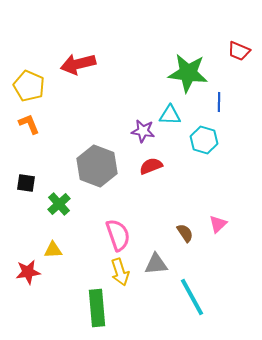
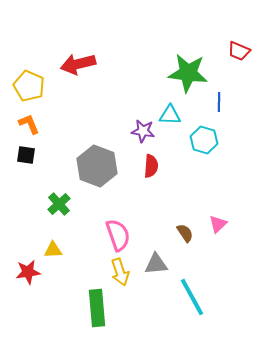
red semicircle: rotated 115 degrees clockwise
black square: moved 28 px up
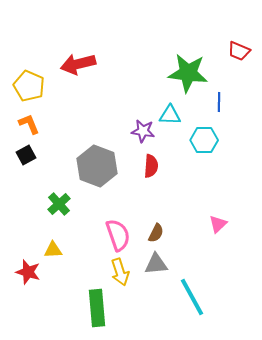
cyan hexagon: rotated 16 degrees counterclockwise
black square: rotated 36 degrees counterclockwise
brown semicircle: moved 29 px left; rotated 60 degrees clockwise
red star: rotated 25 degrees clockwise
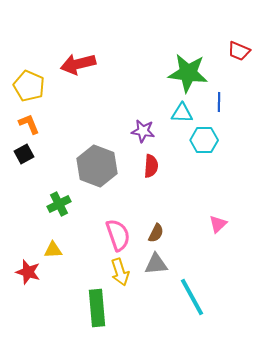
cyan triangle: moved 12 px right, 2 px up
black square: moved 2 px left, 1 px up
green cross: rotated 15 degrees clockwise
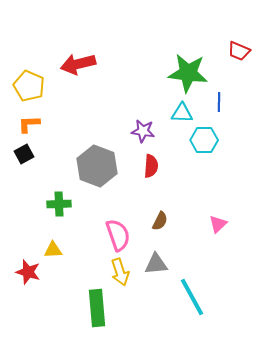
orange L-shape: rotated 70 degrees counterclockwise
green cross: rotated 25 degrees clockwise
brown semicircle: moved 4 px right, 12 px up
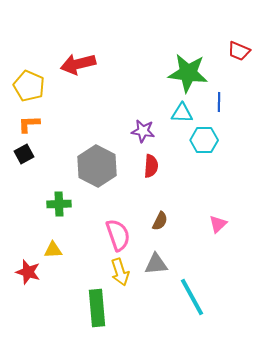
gray hexagon: rotated 6 degrees clockwise
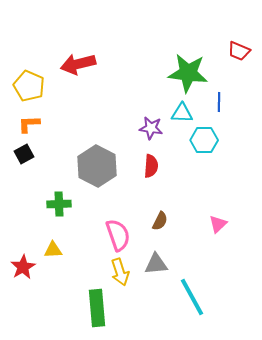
purple star: moved 8 px right, 3 px up
red star: moved 5 px left, 5 px up; rotated 25 degrees clockwise
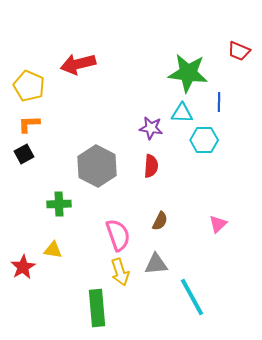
yellow triangle: rotated 12 degrees clockwise
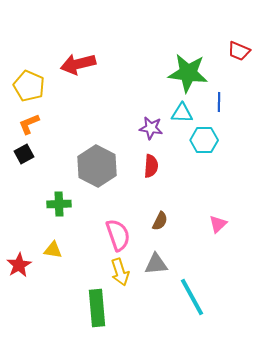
orange L-shape: rotated 20 degrees counterclockwise
red star: moved 4 px left, 2 px up
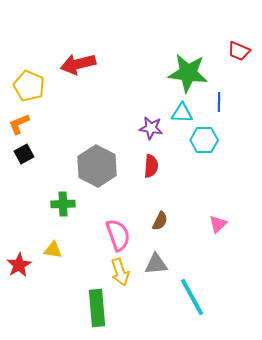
orange L-shape: moved 10 px left
green cross: moved 4 px right
